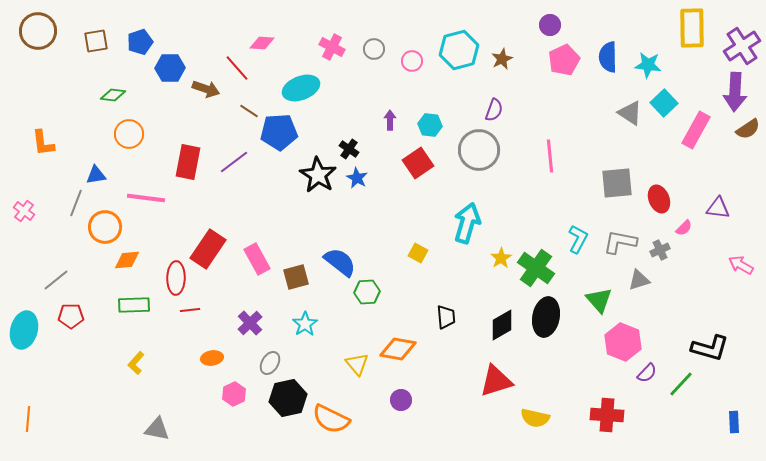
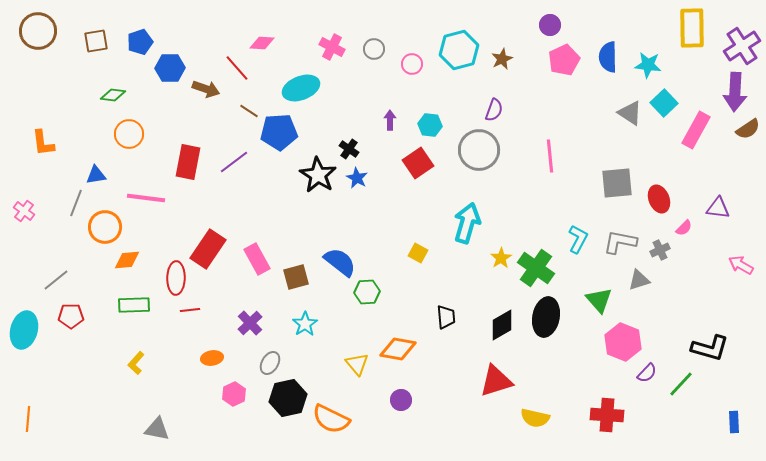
pink circle at (412, 61): moved 3 px down
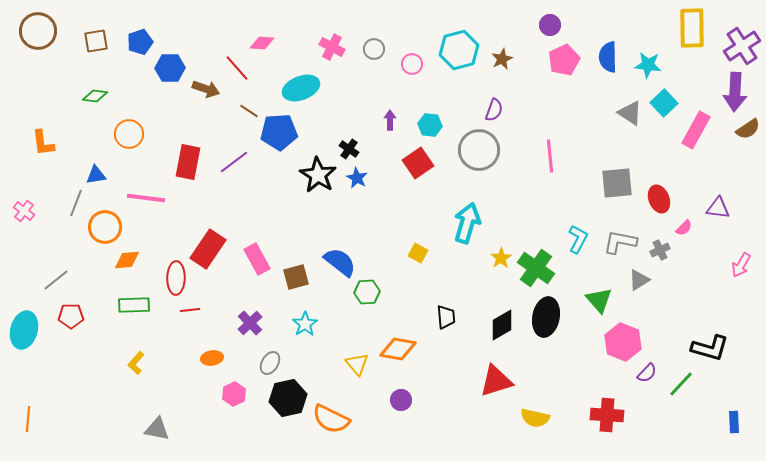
green diamond at (113, 95): moved 18 px left, 1 px down
pink arrow at (741, 265): rotated 90 degrees counterclockwise
gray triangle at (639, 280): rotated 15 degrees counterclockwise
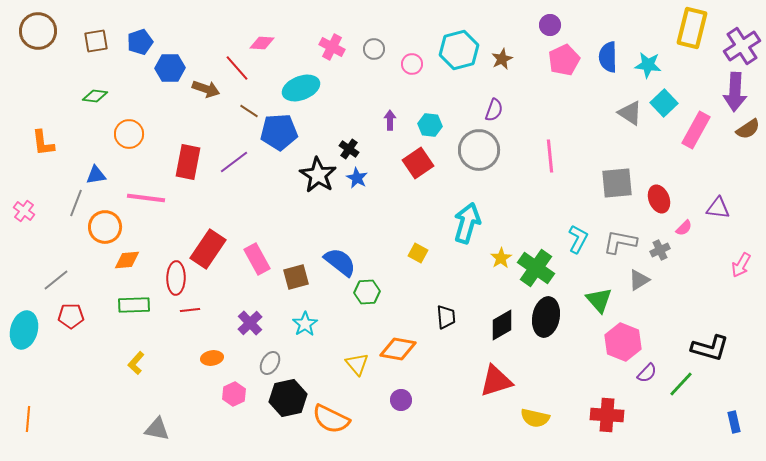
yellow rectangle at (692, 28): rotated 15 degrees clockwise
blue rectangle at (734, 422): rotated 10 degrees counterclockwise
